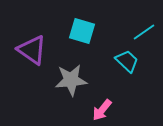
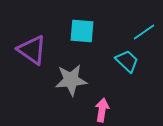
cyan square: rotated 12 degrees counterclockwise
pink arrow: rotated 150 degrees clockwise
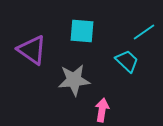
gray star: moved 3 px right
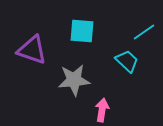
purple triangle: rotated 16 degrees counterclockwise
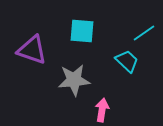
cyan line: moved 1 px down
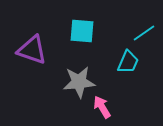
cyan trapezoid: moved 1 px right, 1 px down; rotated 70 degrees clockwise
gray star: moved 5 px right, 2 px down
pink arrow: moved 3 px up; rotated 40 degrees counterclockwise
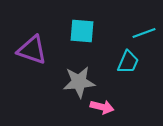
cyan line: rotated 15 degrees clockwise
pink arrow: rotated 135 degrees clockwise
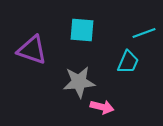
cyan square: moved 1 px up
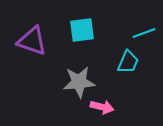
cyan square: rotated 12 degrees counterclockwise
purple triangle: moved 9 px up
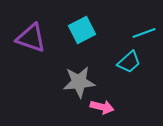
cyan square: rotated 20 degrees counterclockwise
purple triangle: moved 1 px left, 3 px up
cyan trapezoid: moved 1 px right; rotated 25 degrees clockwise
